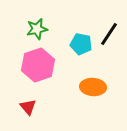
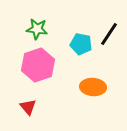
green star: rotated 20 degrees clockwise
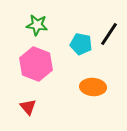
green star: moved 4 px up
pink hexagon: moved 2 px left, 1 px up; rotated 20 degrees counterclockwise
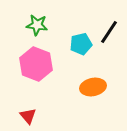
black line: moved 2 px up
cyan pentagon: rotated 25 degrees counterclockwise
orange ellipse: rotated 15 degrees counterclockwise
red triangle: moved 9 px down
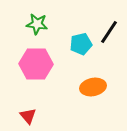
green star: moved 1 px up
pink hexagon: rotated 20 degrees counterclockwise
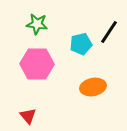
pink hexagon: moved 1 px right
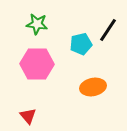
black line: moved 1 px left, 2 px up
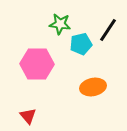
green star: moved 23 px right
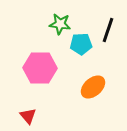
black line: rotated 15 degrees counterclockwise
cyan pentagon: rotated 10 degrees clockwise
pink hexagon: moved 3 px right, 4 px down
orange ellipse: rotated 30 degrees counterclockwise
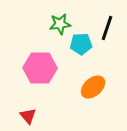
green star: rotated 15 degrees counterclockwise
black line: moved 1 px left, 2 px up
